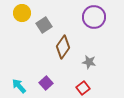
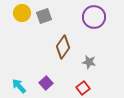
gray square: moved 9 px up; rotated 14 degrees clockwise
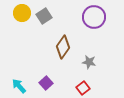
gray square: rotated 14 degrees counterclockwise
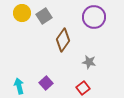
brown diamond: moved 7 px up
cyan arrow: rotated 28 degrees clockwise
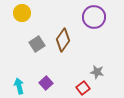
gray square: moved 7 px left, 28 px down
gray star: moved 8 px right, 10 px down
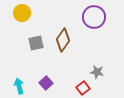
gray square: moved 1 px left, 1 px up; rotated 21 degrees clockwise
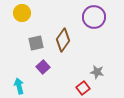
purple square: moved 3 px left, 16 px up
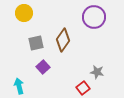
yellow circle: moved 2 px right
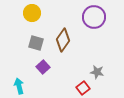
yellow circle: moved 8 px right
gray square: rotated 28 degrees clockwise
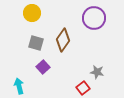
purple circle: moved 1 px down
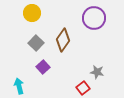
gray square: rotated 28 degrees clockwise
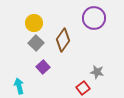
yellow circle: moved 2 px right, 10 px down
